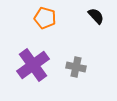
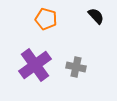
orange pentagon: moved 1 px right, 1 px down
purple cross: moved 2 px right
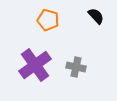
orange pentagon: moved 2 px right, 1 px down
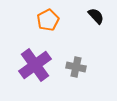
orange pentagon: rotated 30 degrees clockwise
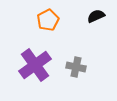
black semicircle: rotated 72 degrees counterclockwise
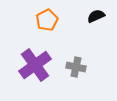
orange pentagon: moved 1 px left
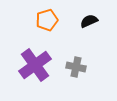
black semicircle: moved 7 px left, 5 px down
orange pentagon: rotated 10 degrees clockwise
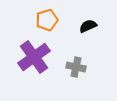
black semicircle: moved 1 px left, 5 px down
purple cross: moved 1 px left, 8 px up
